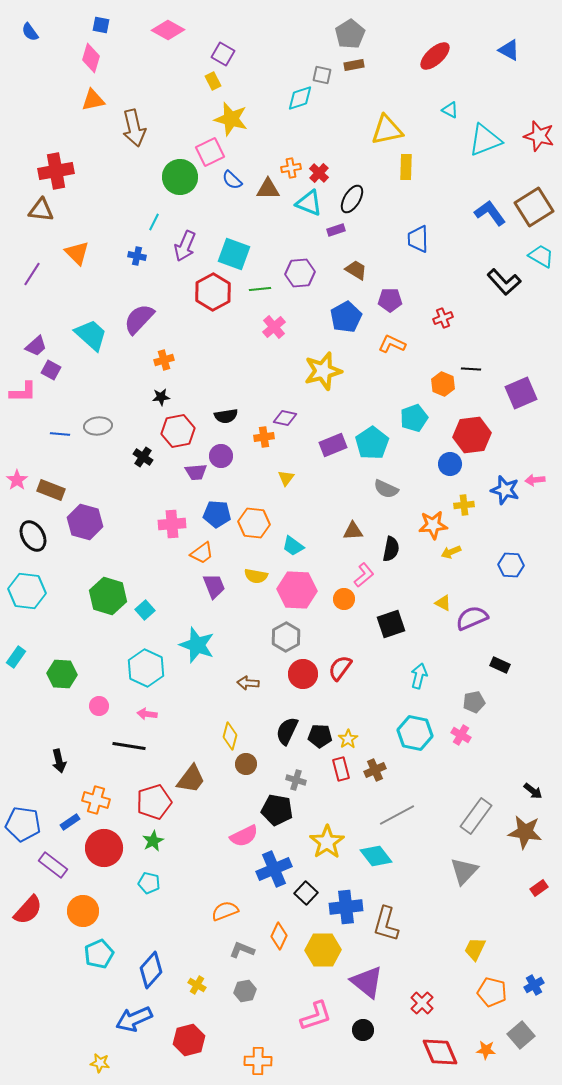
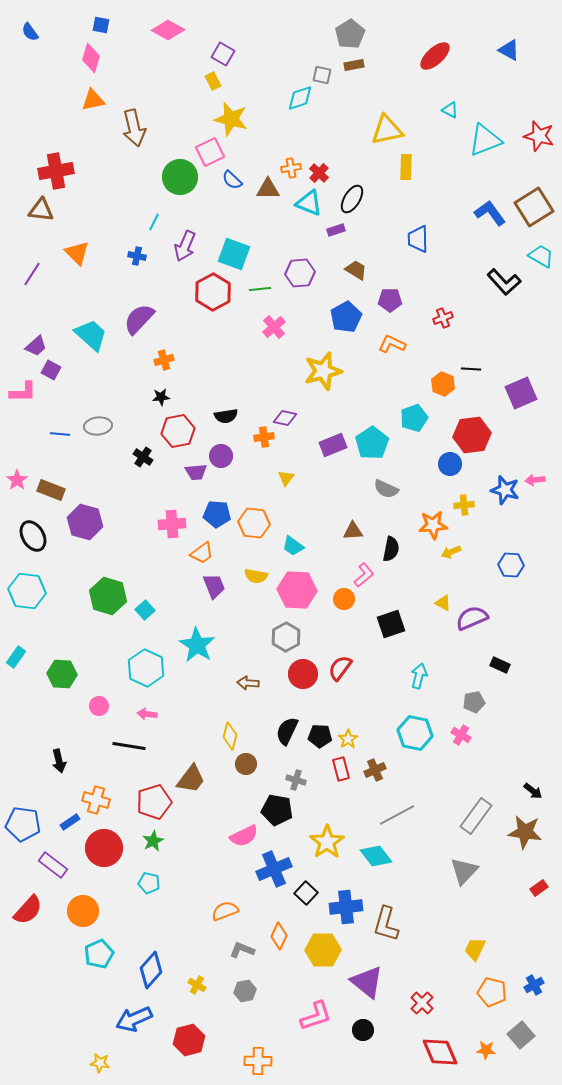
cyan star at (197, 645): rotated 12 degrees clockwise
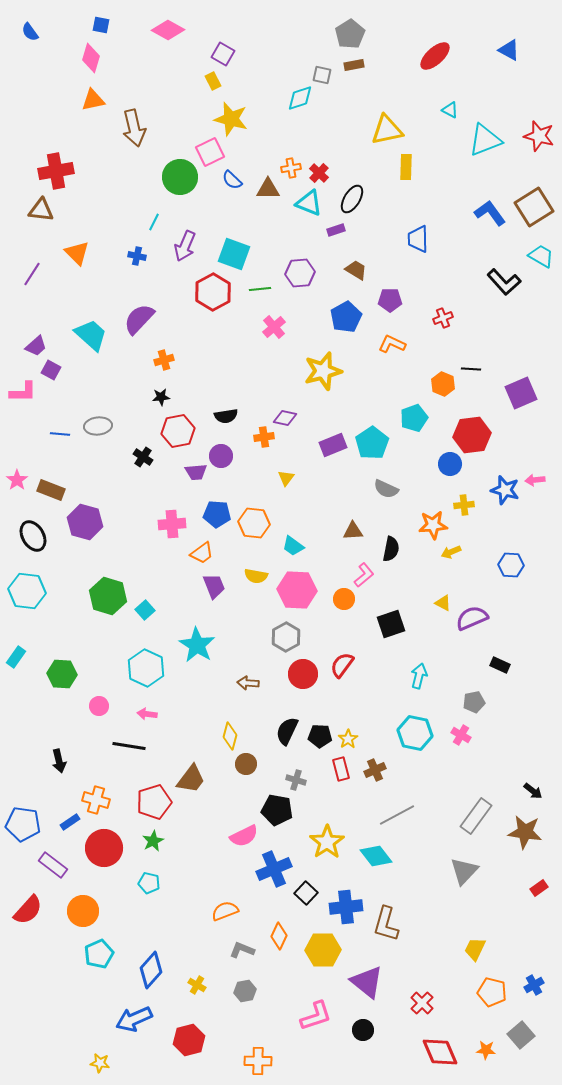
red semicircle at (340, 668): moved 2 px right, 3 px up
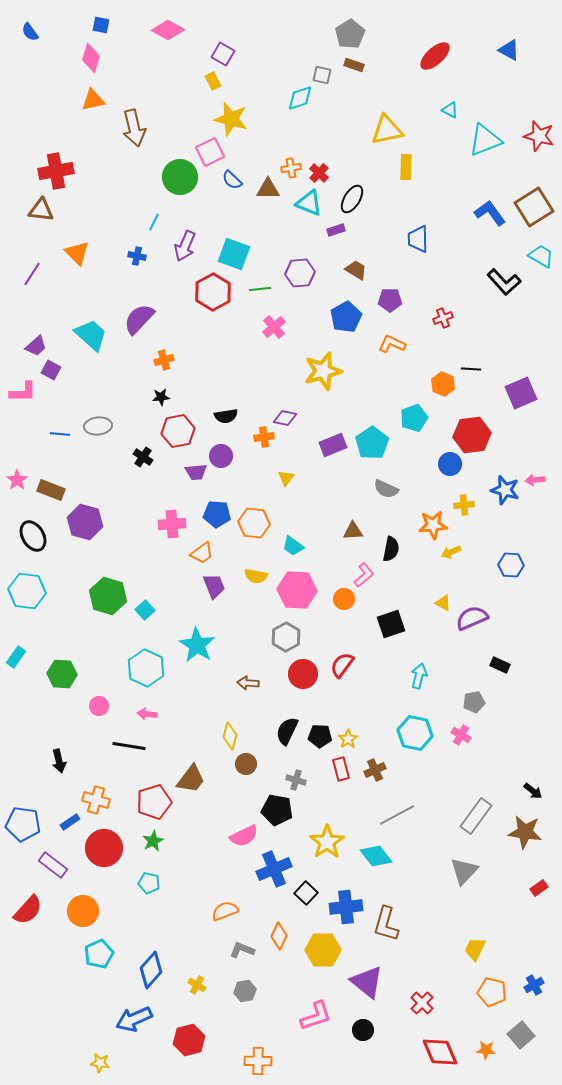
brown rectangle at (354, 65): rotated 30 degrees clockwise
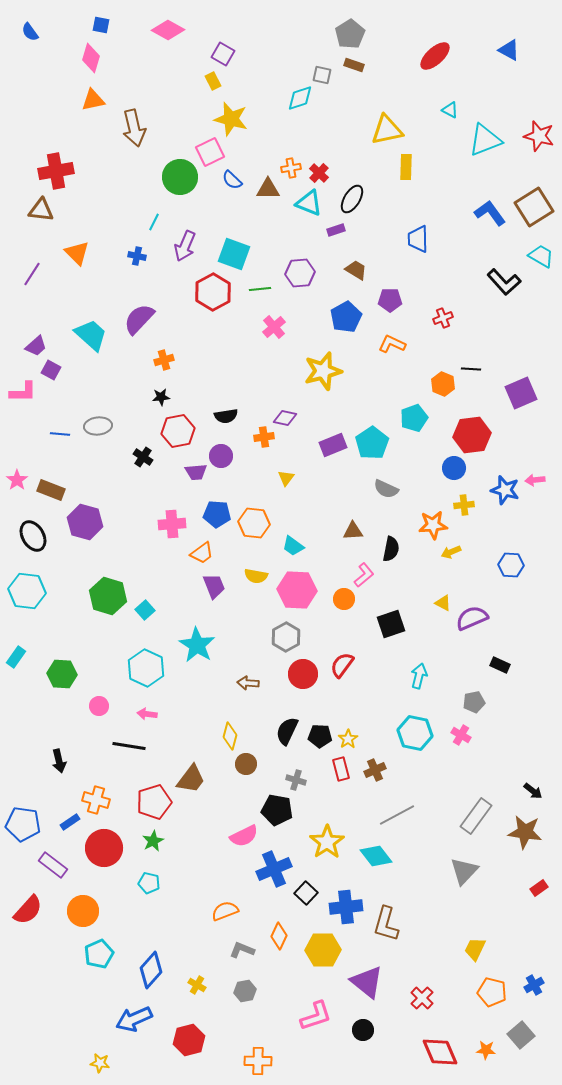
blue circle at (450, 464): moved 4 px right, 4 px down
red cross at (422, 1003): moved 5 px up
